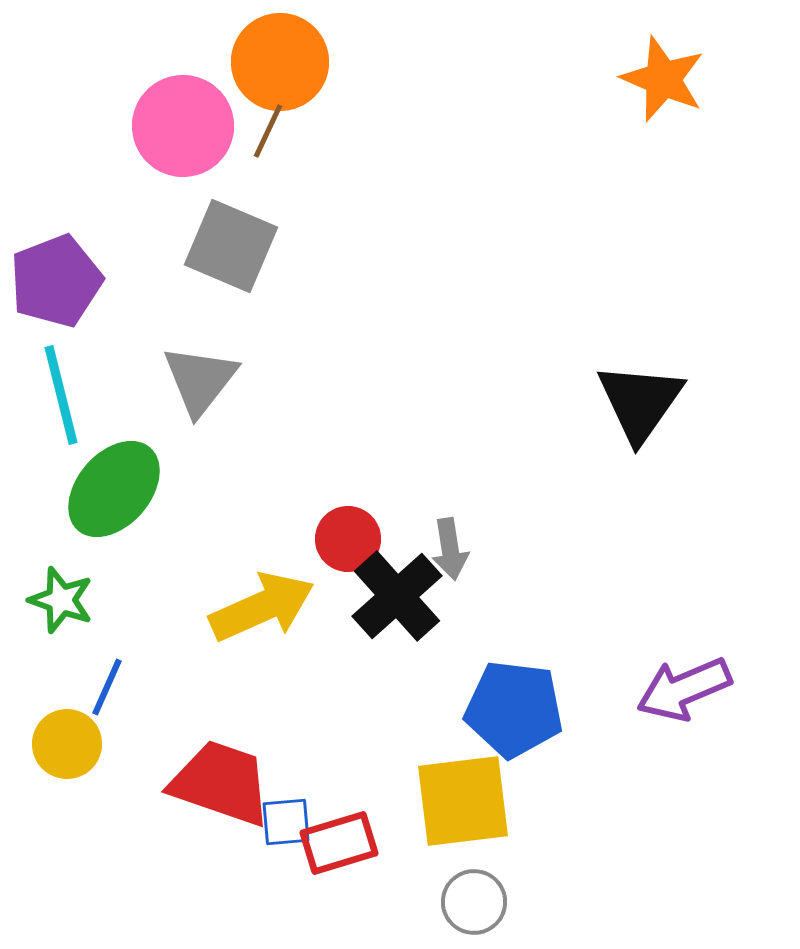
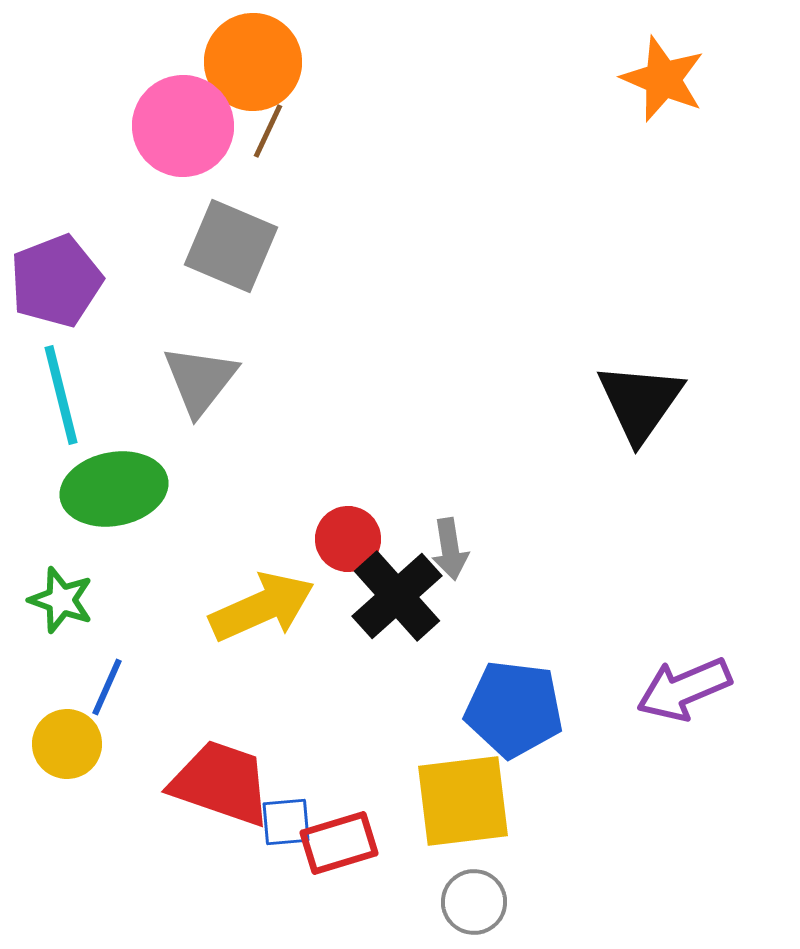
orange circle: moved 27 px left
green ellipse: rotated 38 degrees clockwise
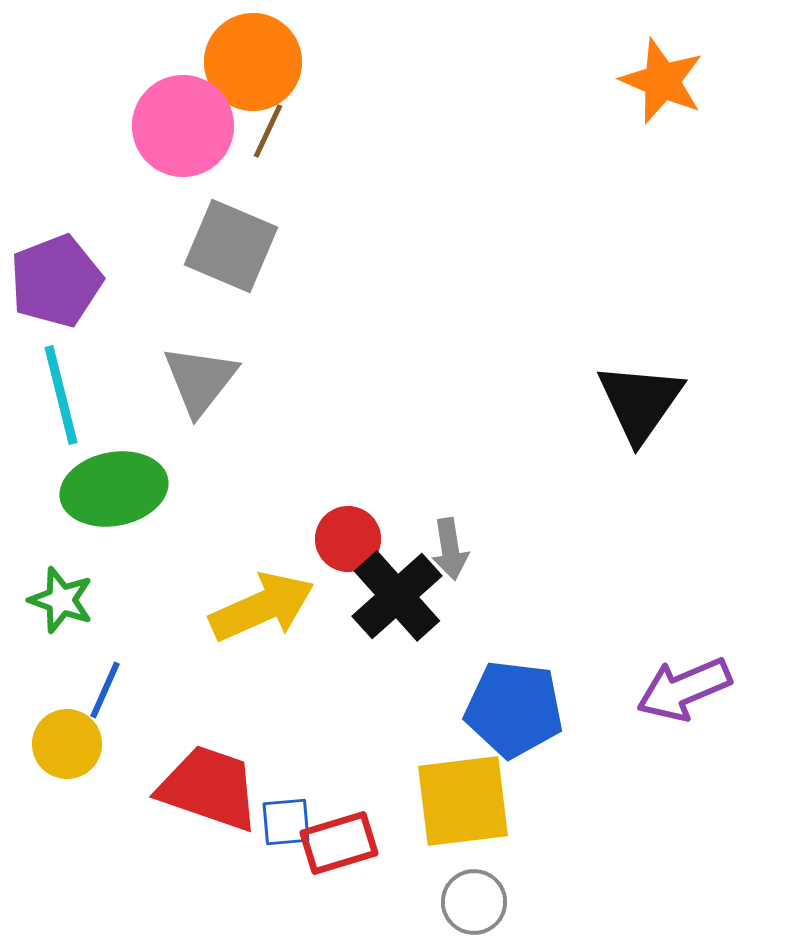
orange star: moved 1 px left, 2 px down
blue line: moved 2 px left, 3 px down
red trapezoid: moved 12 px left, 5 px down
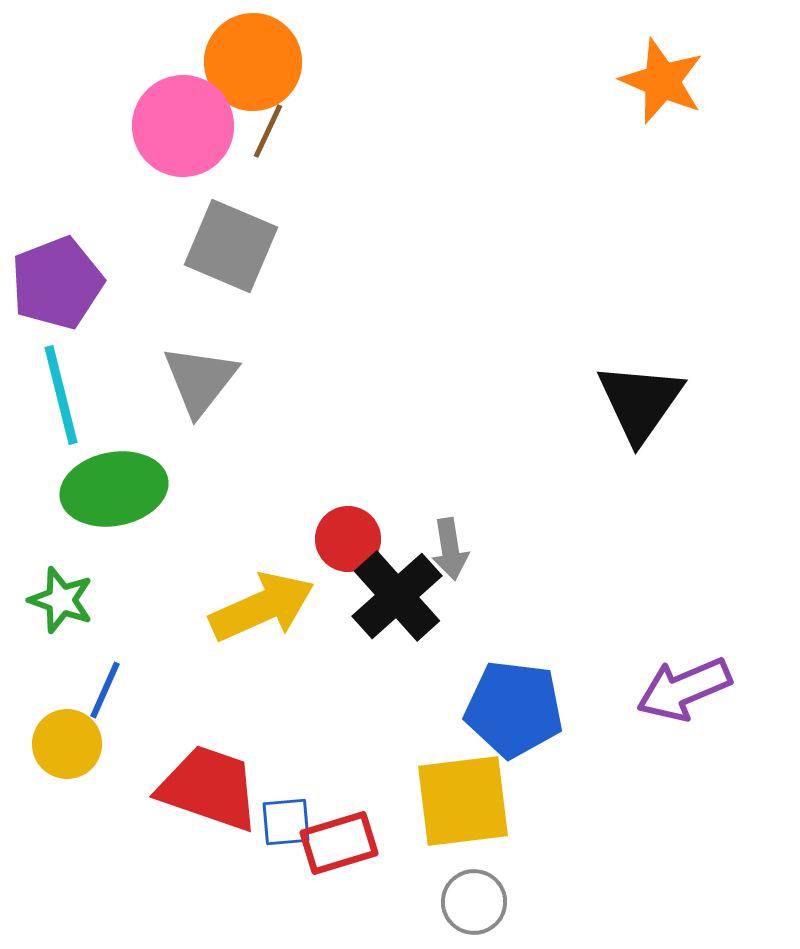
purple pentagon: moved 1 px right, 2 px down
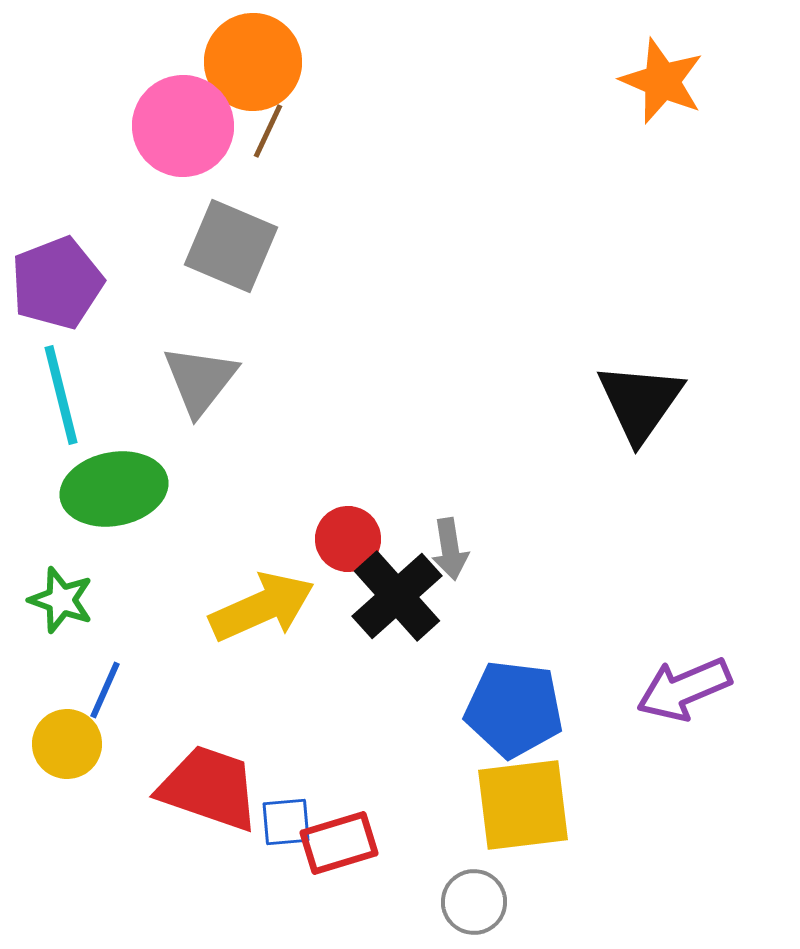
yellow square: moved 60 px right, 4 px down
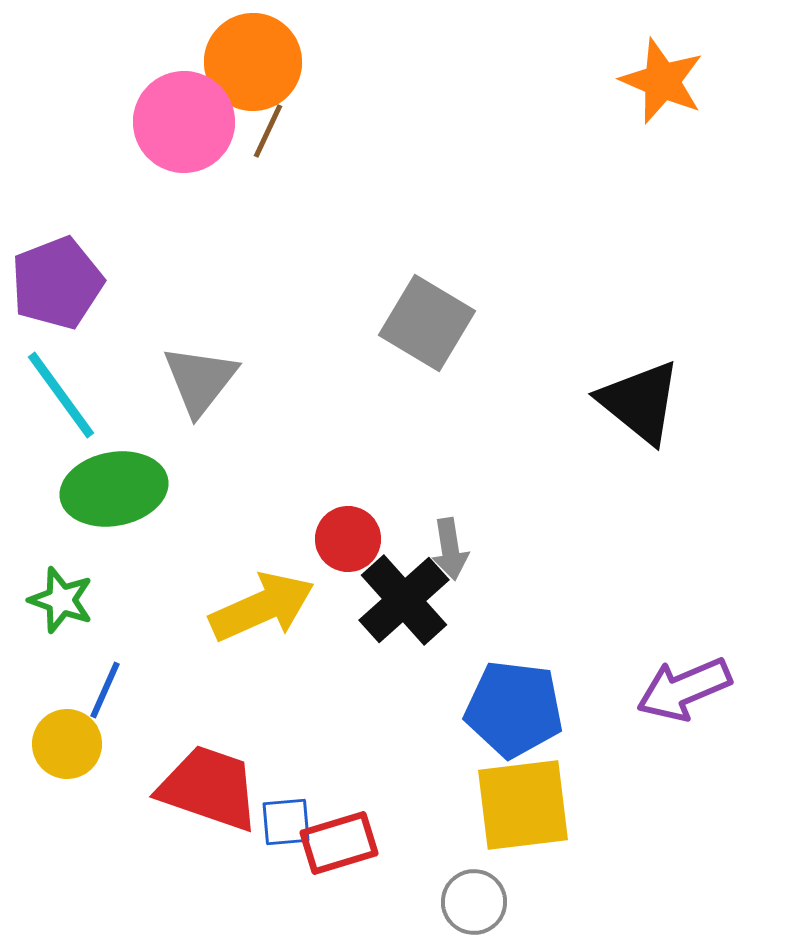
pink circle: moved 1 px right, 4 px up
gray square: moved 196 px right, 77 px down; rotated 8 degrees clockwise
cyan line: rotated 22 degrees counterclockwise
black triangle: rotated 26 degrees counterclockwise
black cross: moved 7 px right, 4 px down
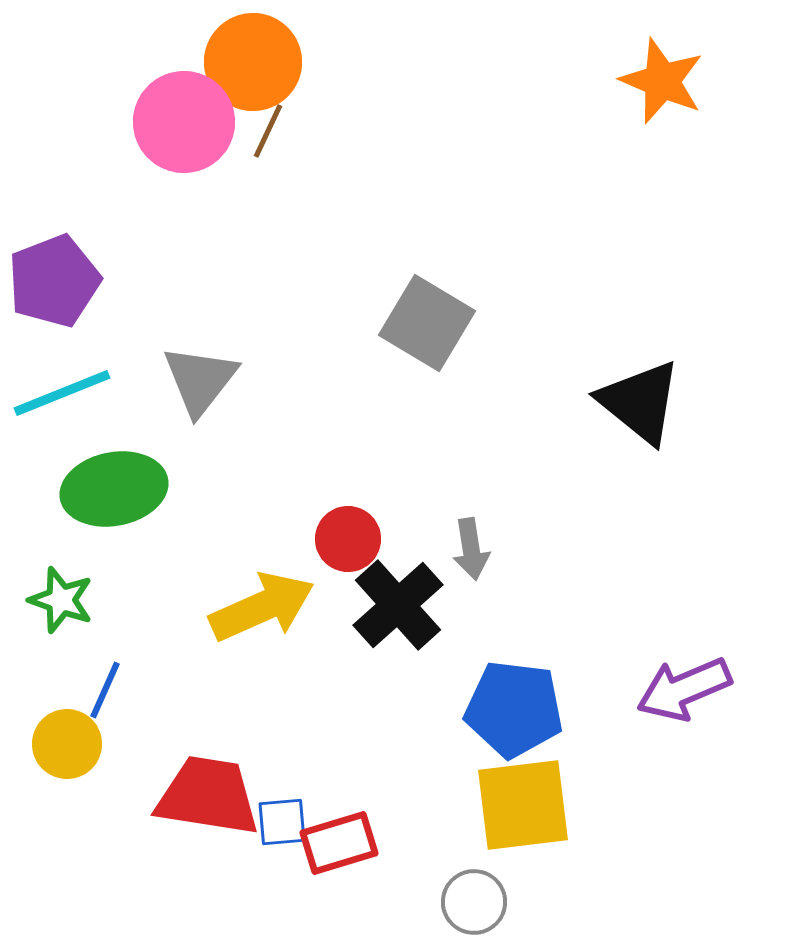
purple pentagon: moved 3 px left, 2 px up
cyan line: moved 1 px right, 2 px up; rotated 76 degrees counterclockwise
gray arrow: moved 21 px right
black cross: moved 6 px left, 5 px down
red trapezoid: moved 1 px left, 8 px down; rotated 10 degrees counterclockwise
blue square: moved 4 px left
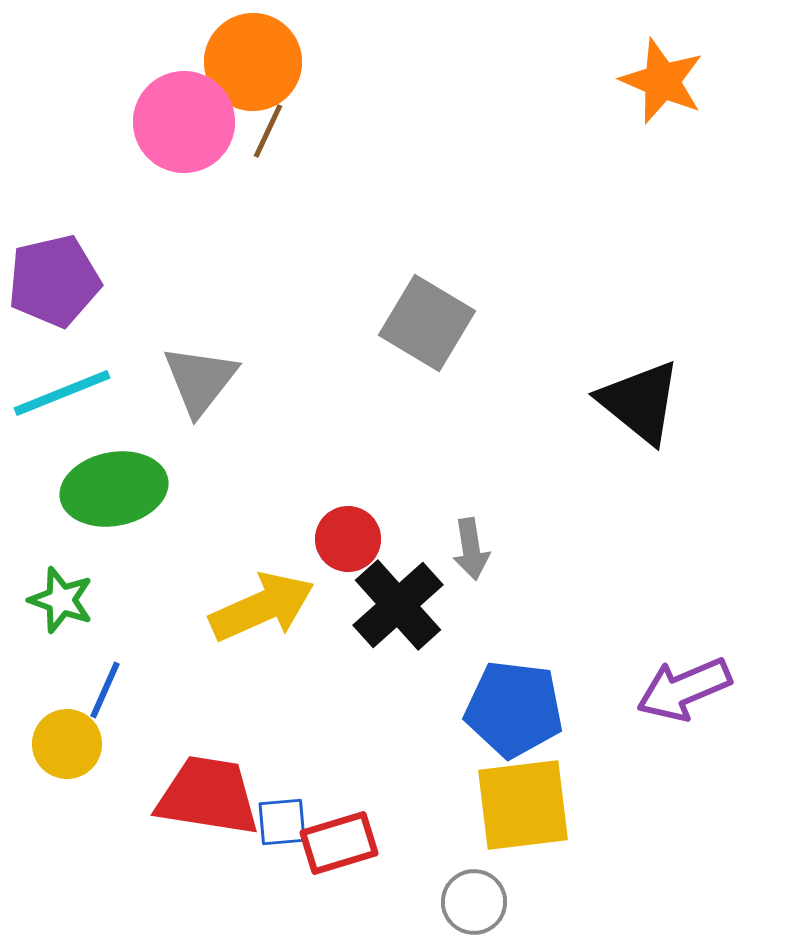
purple pentagon: rotated 8 degrees clockwise
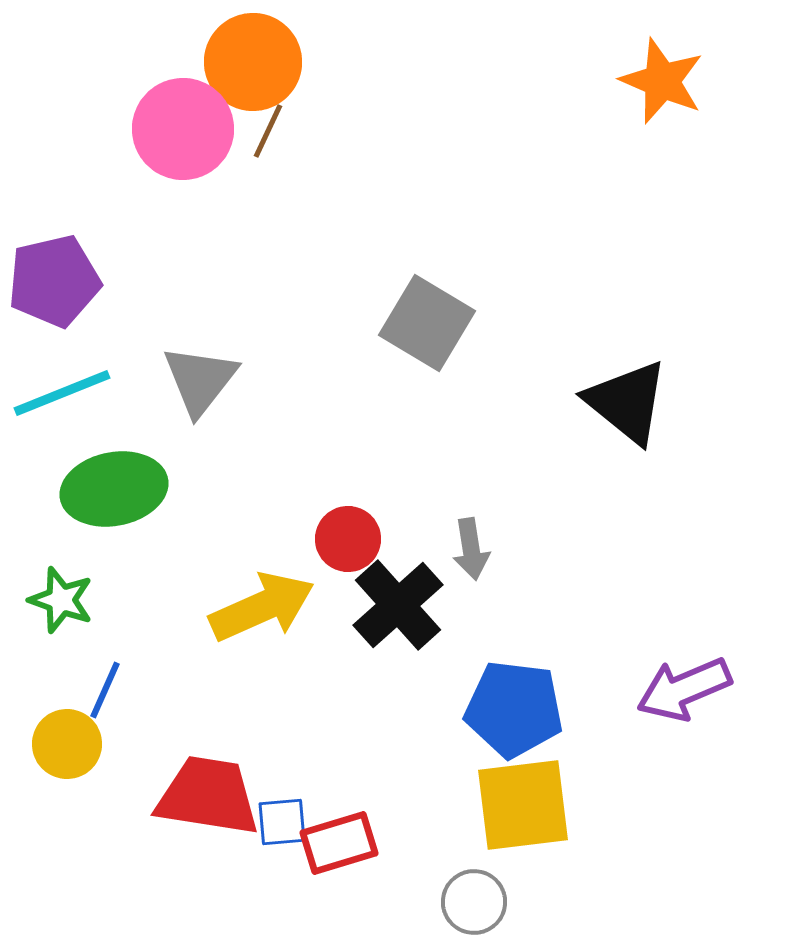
pink circle: moved 1 px left, 7 px down
black triangle: moved 13 px left
